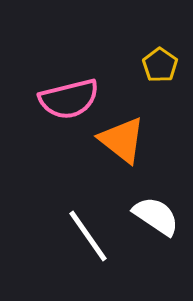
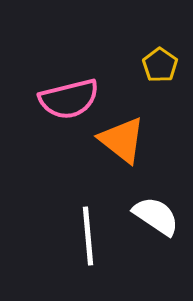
white line: rotated 30 degrees clockwise
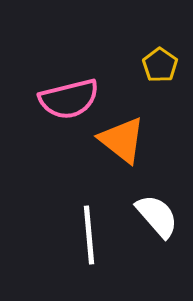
white semicircle: moved 1 px right; rotated 15 degrees clockwise
white line: moved 1 px right, 1 px up
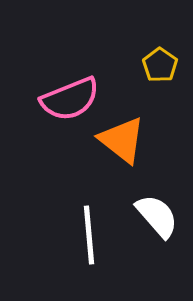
pink semicircle: moved 1 px right; rotated 8 degrees counterclockwise
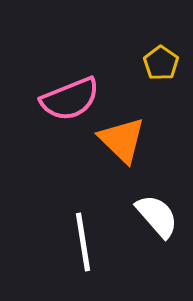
yellow pentagon: moved 1 px right, 2 px up
orange triangle: rotated 6 degrees clockwise
white line: moved 6 px left, 7 px down; rotated 4 degrees counterclockwise
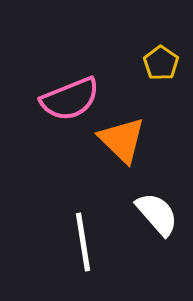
white semicircle: moved 2 px up
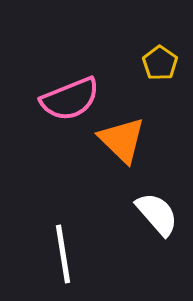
yellow pentagon: moved 1 px left
white line: moved 20 px left, 12 px down
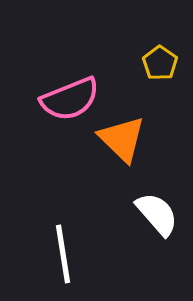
orange triangle: moved 1 px up
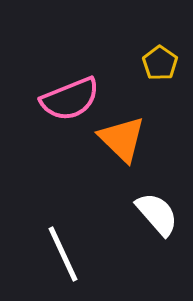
white line: rotated 16 degrees counterclockwise
